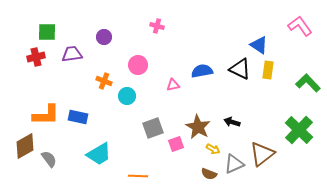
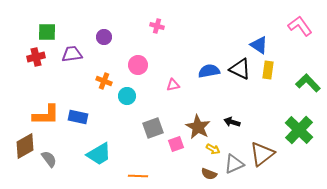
blue semicircle: moved 7 px right
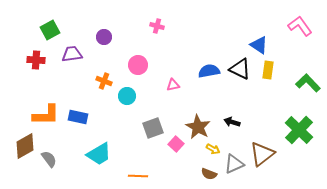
green square: moved 3 px right, 2 px up; rotated 30 degrees counterclockwise
red cross: moved 3 px down; rotated 18 degrees clockwise
pink square: rotated 28 degrees counterclockwise
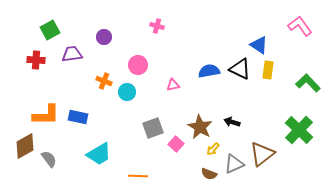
cyan circle: moved 4 px up
brown star: moved 2 px right
yellow arrow: rotated 104 degrees clockwise
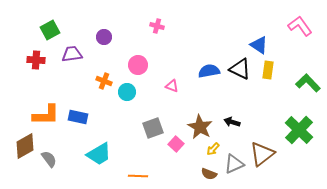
pink triangle: moved 1 px left, 1 px down; rotated 32 degrees clockwise
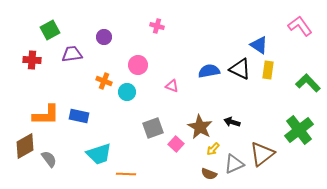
red cross: moved 4 px left
blue rectangle: moved 1 px right, 1 px up
green cross: rotated 8 degrees clockwise
cyan trapezoid: rotated 12 degrees clockwise
orange line: moved 12 px left, 2 px up
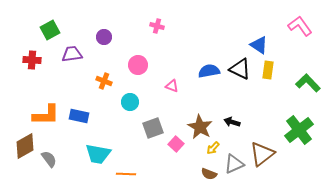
cyan circle: moved 3 px right, 10 px down
yellow arrow: moved 1 px up
cyan trapezoid: moved 1 px left; rotated 28 degrees clockwise
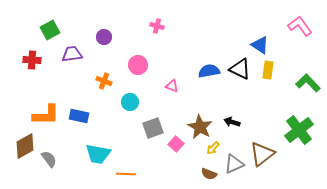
blue triangle: moved 1 px right
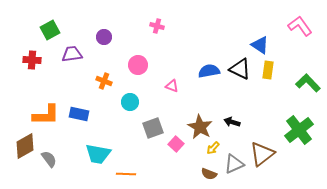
blue rectangle: moved 2 px up
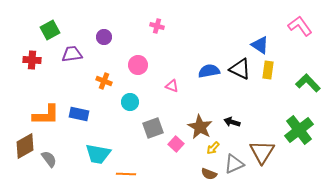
brown triangle: moved 2 px up; rotated 20 degrees counterclockwise
